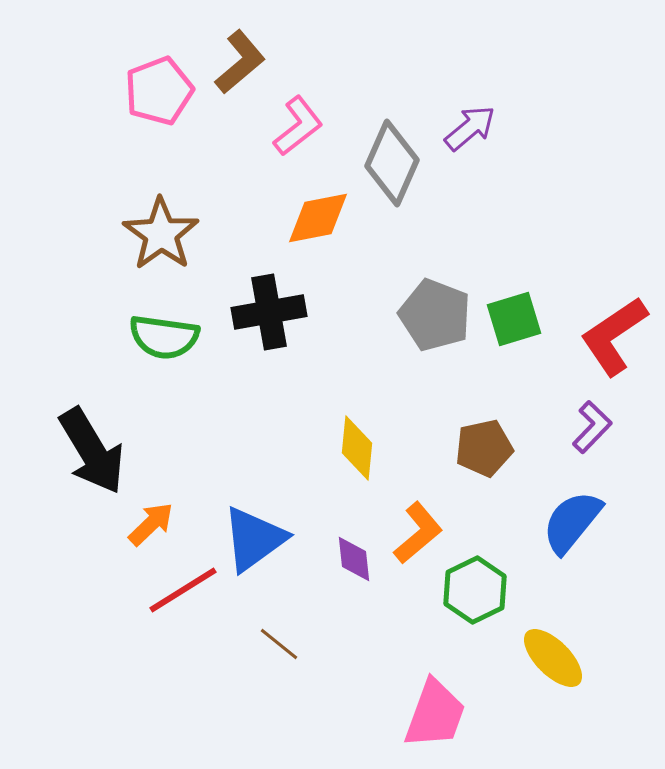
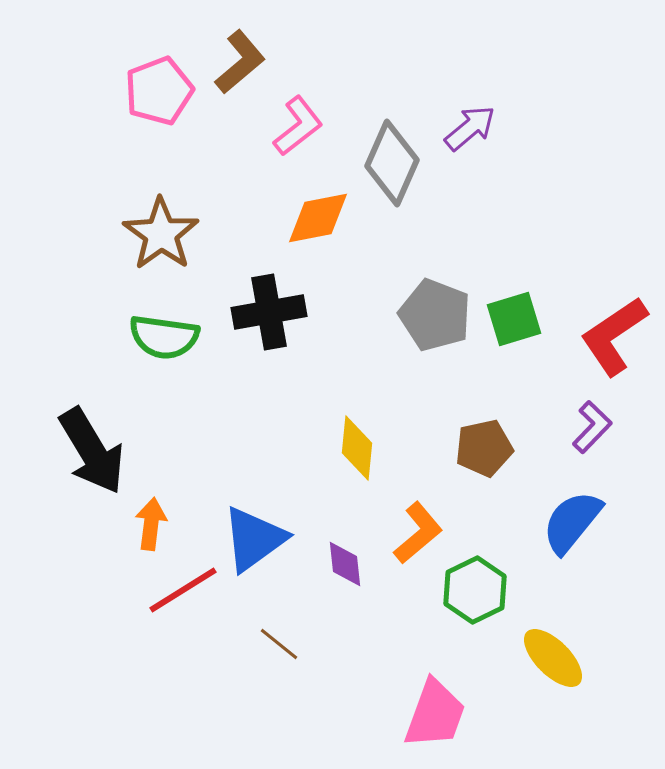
orange arrow: rotated 39 degrees counterclockwise
purple diamond: moved 9 px left, 5 px down
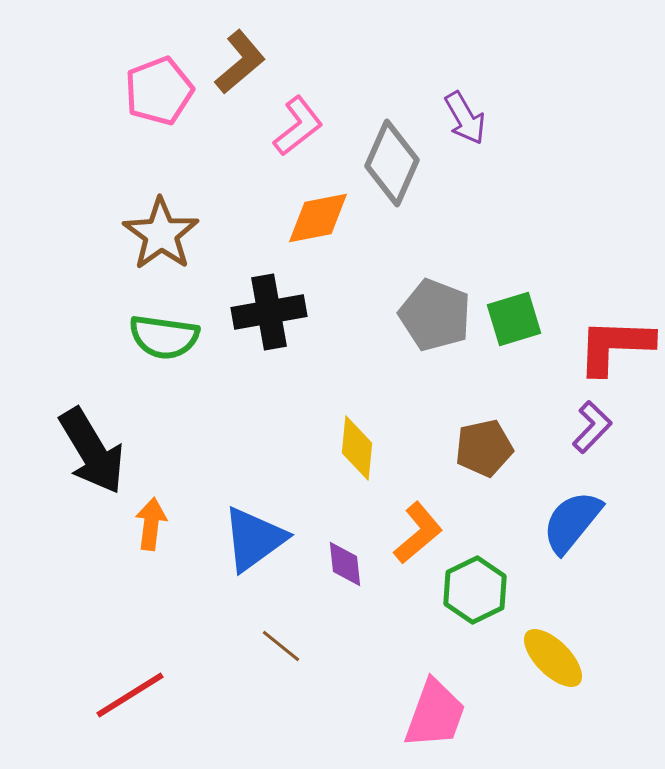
purple arrow: moved 5 px left, 10 px up; rotated 100 degrees clockwise
red L-shape: moved 1 px right, 10 px down; rotated 36 degrees clockwise
red line: moved 53 px left, 105 px down
brown line: moved 2 px right, 2 px down
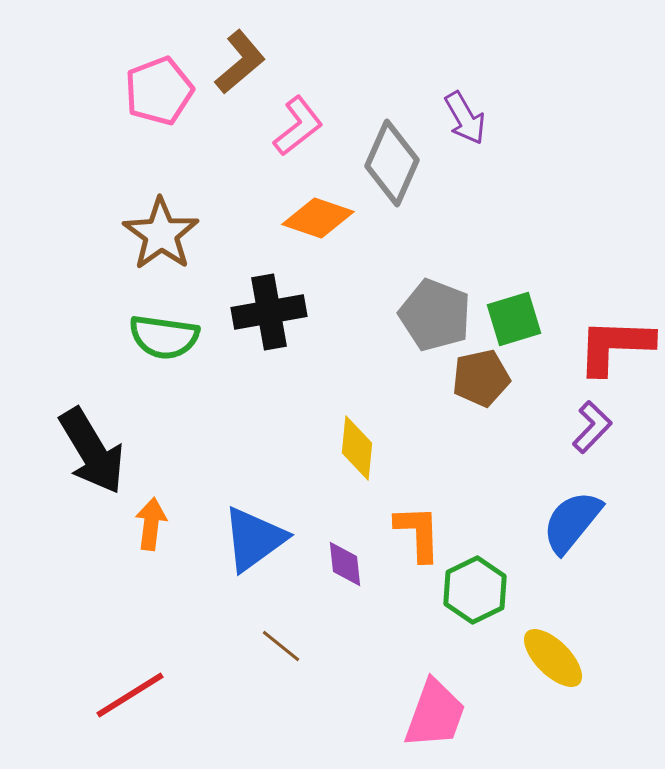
orange diamond: rotated 30 degrees clockwise
brown pentagon: moved 3 px left, 70 px up
orange L-shape: rotated 52 degrees counterclockwise
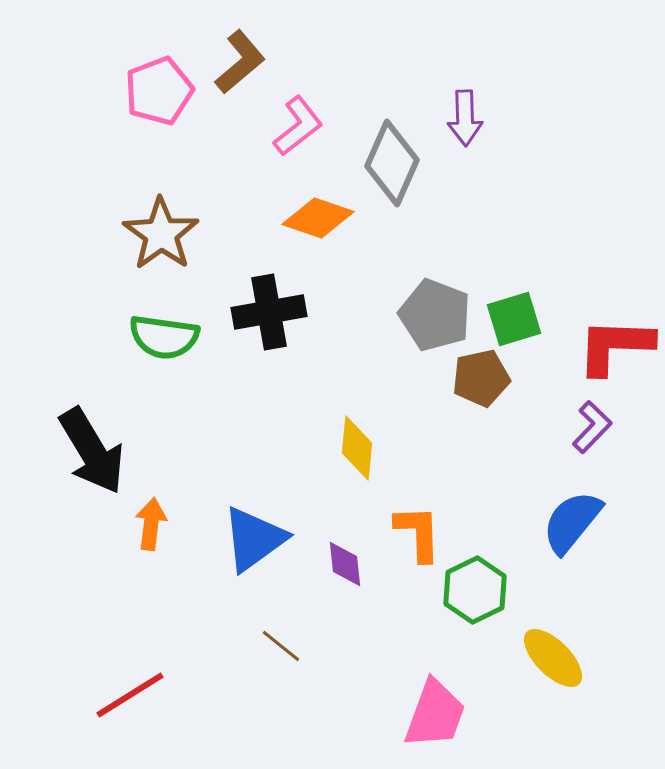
purple arrow: rotated 28 degrees clockwise
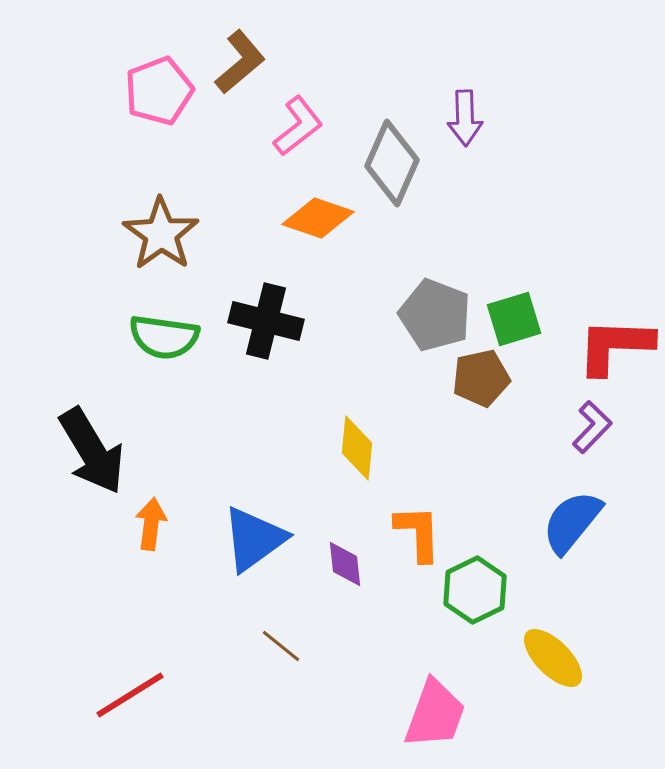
black cross: moved 3 px left, 9 px down; rotated 24 degrees clockwise
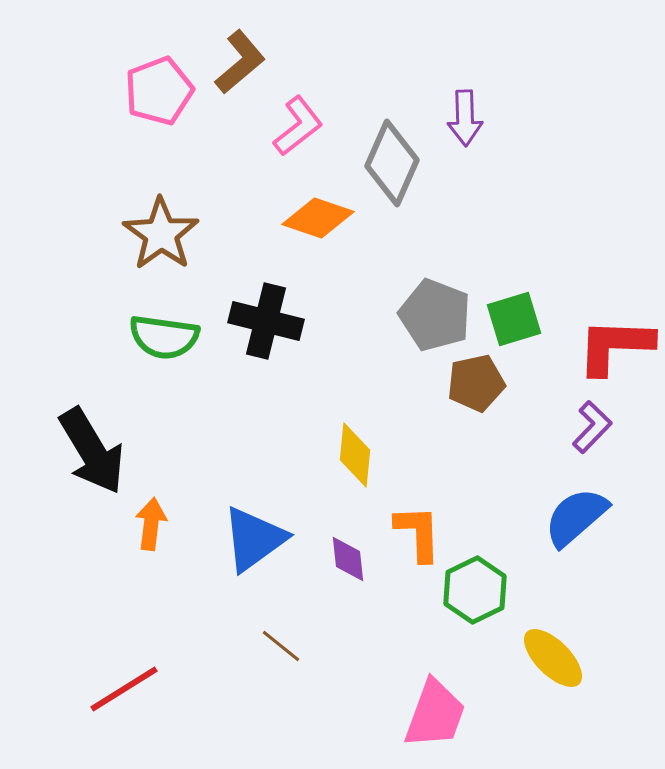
brown pentagon: moved 5 px left, 5 px down
yellow diamond: moved 2 px left, 7 px down
blue semicircle: moved 4 px right, 5 px up; rotated 10 degrees clockwise
purple diamond: moved 3 px right, 5 px up
red line: moved 6 px left, 6 px up
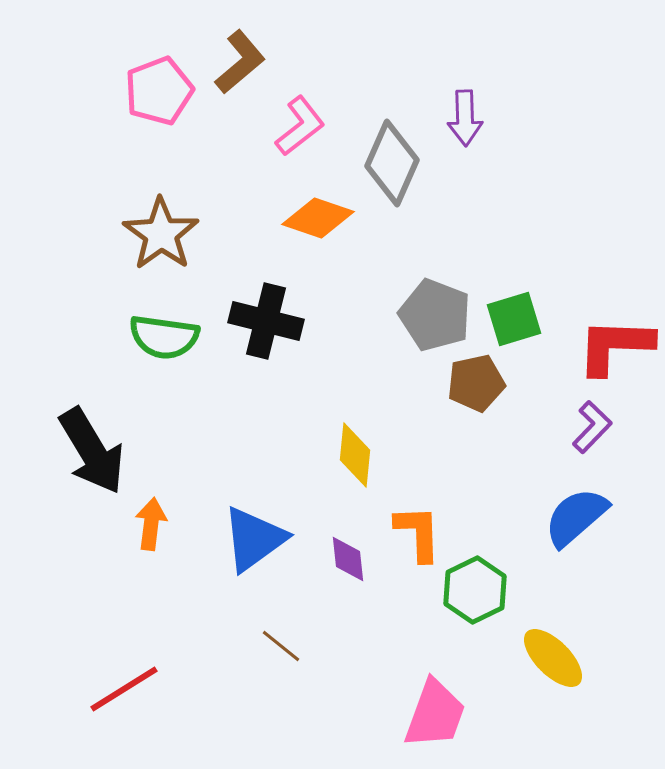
pink L-shape: moved 2 px right
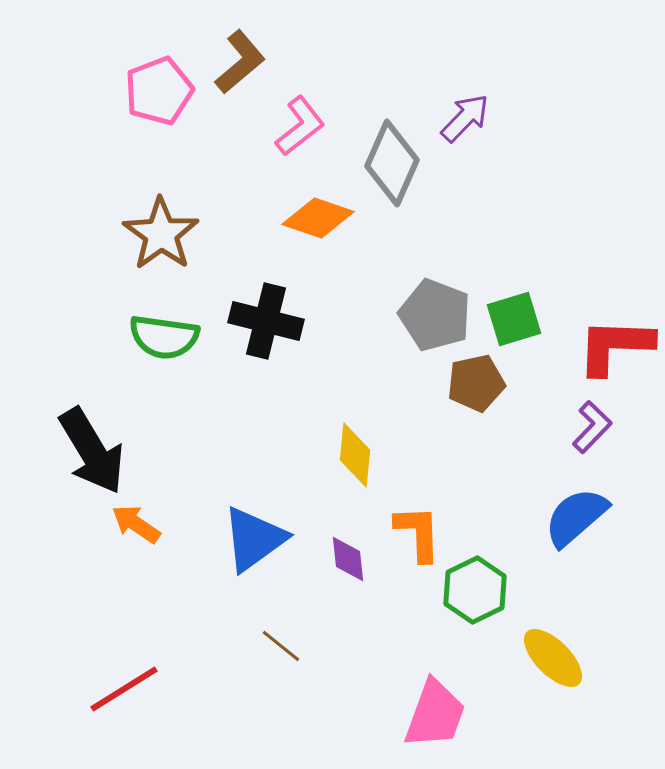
purple arrow: rotated 134 degrees counterclockwise
orange arrow: moved 15 px left; rotated 63 degrees counterclockwise
